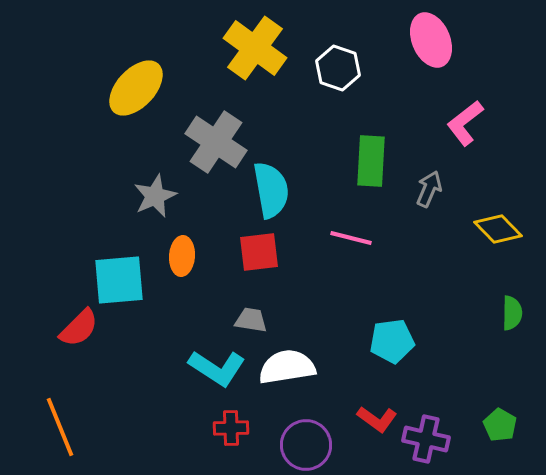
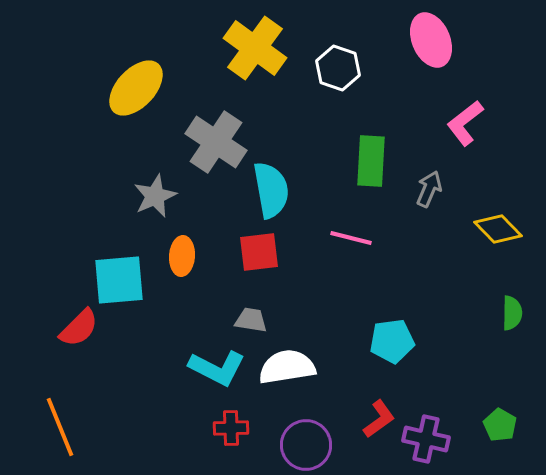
cyan L-shape: rotated 6 degrees counterclockwise
red L-shape: moved 2 px right; rotated 72 degrees counterclockwise
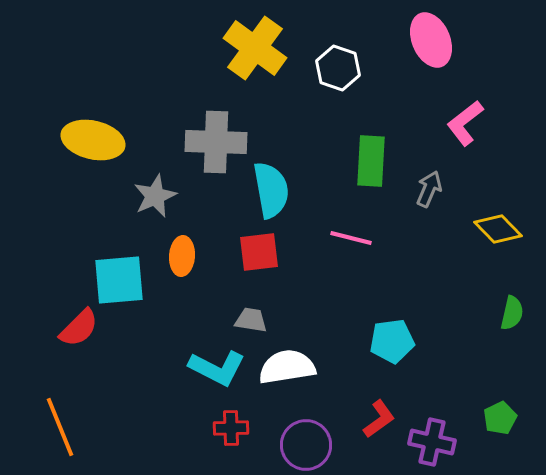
yellow ellipse: moved 43 px left, 52 px down; rotated 60 degrees clockwise
gray cross: rotated 32 degrees counterclockwise
green semicircle: rotated 12 degrees clockwise
green pentagon: moved 7 px up; rotated 16 degrees clockwise
purple cross: moved 6 px right, 3 px down
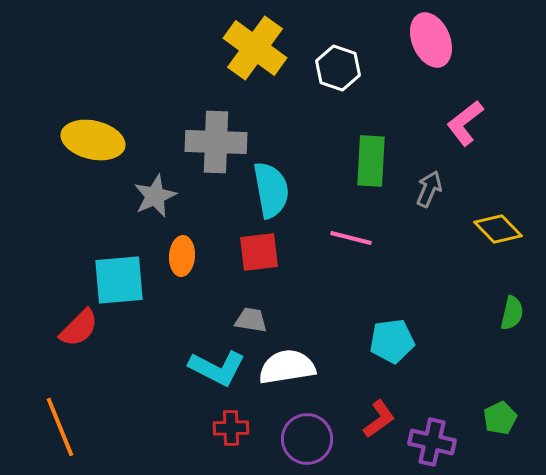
purple circle: moved 1 px right, 6 px up
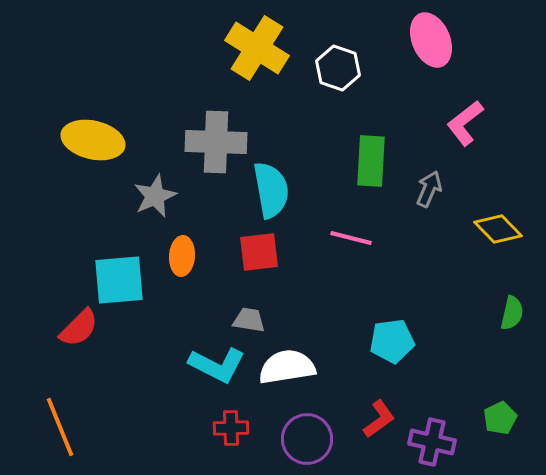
yellow cross: moved 2 px right; rotated 4 degrees counterclockwise
gray trapezoid: moved 2 px left
cyan L-shape: moved 3 px up
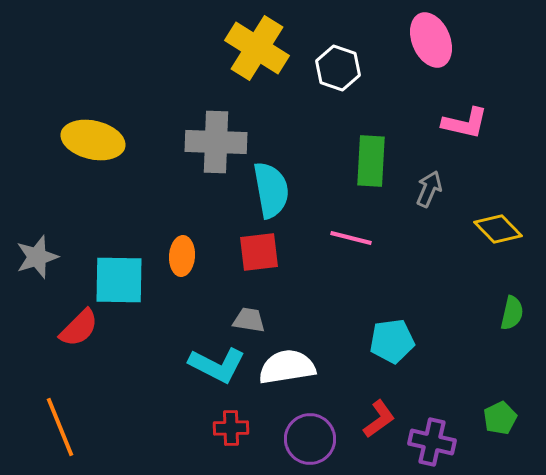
pink L-shape: rotated 129 degrees counterclockwise
gray star: moved 118 px left, 61 px down; rotated 6 degrees clockwise
cyan square: rotated 6 degrees clockwise
purple circle: moved 3 px right
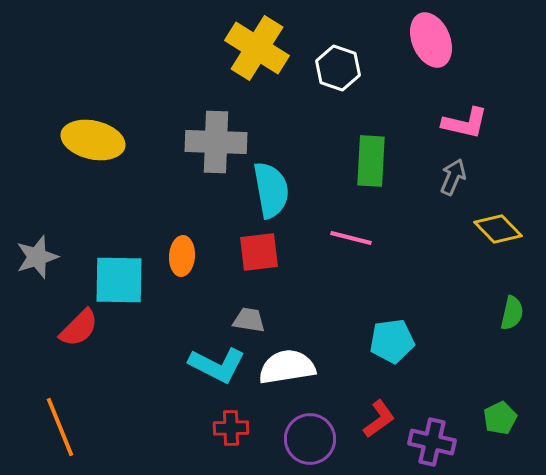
gray arrow: moved 24 px right, 12 px up
